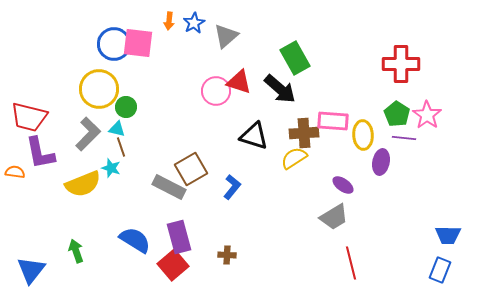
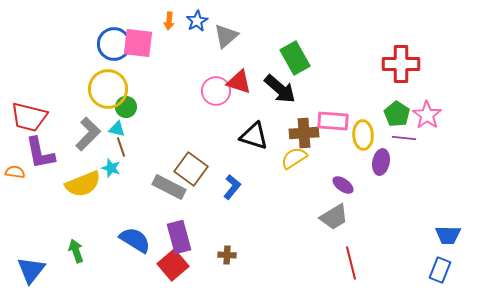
blue star at (194, 23): moved 3 px right, 2 px up
yellow circle at (99, 89): moved 9 px right
brown square at (191, 169): rotated 24 degrees counterclockwise
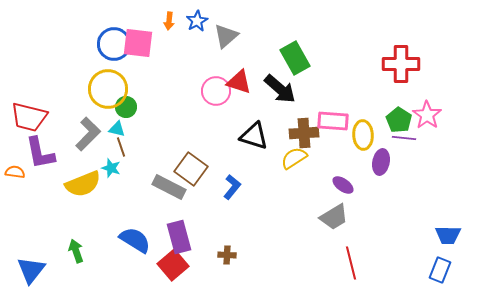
green pentagon at (397, 114): moved 2 px right, 6 px down
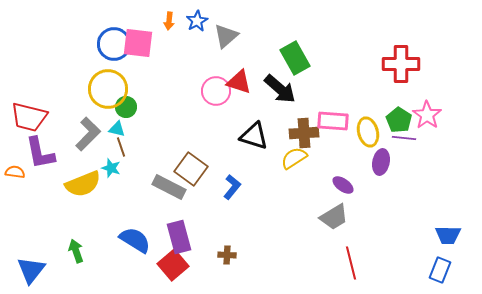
yellow ellipse at (363, 135): moved 5 px right, 3 px up; rotated 12 degrees counterclockwise
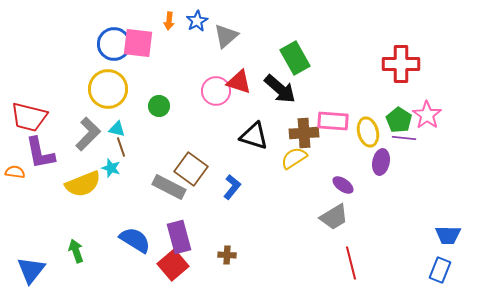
green circle at (126, 107): moved 33 px right, 1 px up
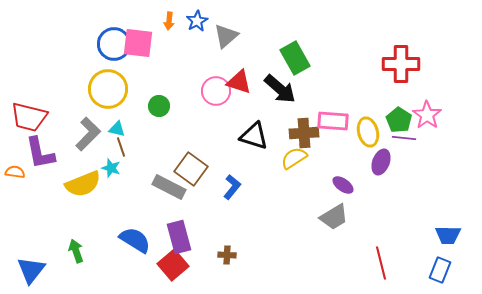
purple ellipse at (381, 162): rotated 10 degrees clockwise
red line at (351, 263): moved 30 px right
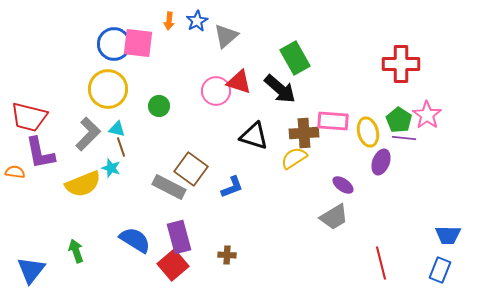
blue L-shape at (232, 187): rotated 30 degrees clockwise
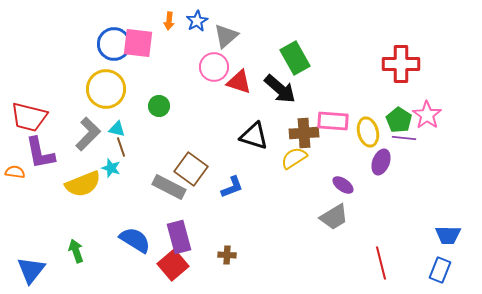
yellow circle at (108, 89): moved 2 px left
pink circle at (216, 91): moved 2 px left, 24 px up
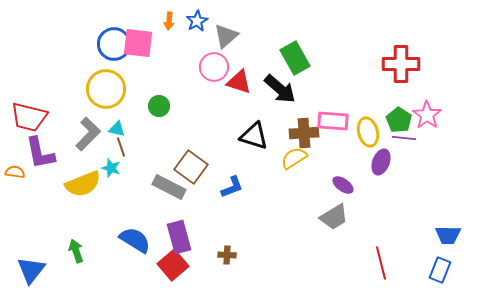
brown square at (191, 169): moved 2 px up
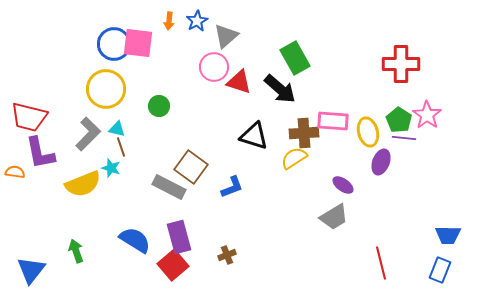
brown cross at (227, 255): rotated 24 degrees counterclockwise
